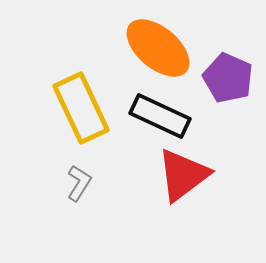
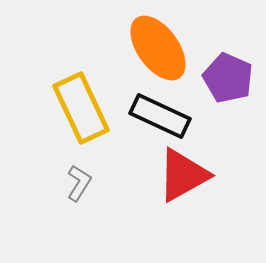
orange ellipse: rotated 14 degrees clockwise
red triangle: rotated 8 degrees clockwise
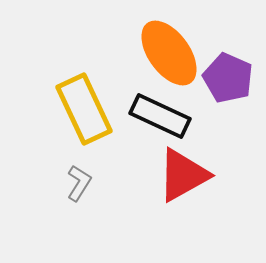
orange ellipse: moved 11 px right, 5 px down
yellow rectangle: moved 3 px right, 1 px down
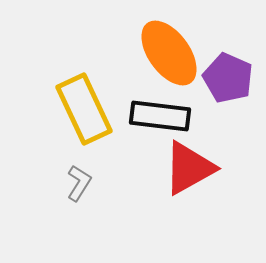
black rectangle: rotated 18 degrees counterclockwise
red triangle: moved 6 px right, 7 px up
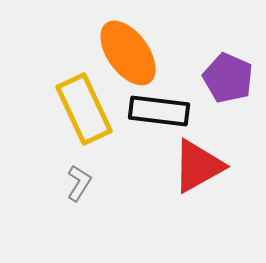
orange ellipse: moved 41 px left
black rectangle: moved 1 px left, 5 px up
red triangle: moved 9 px right, 2 px up
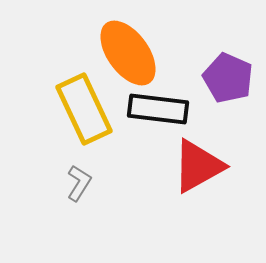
black rectangle: moved 1 px left, 2 px up
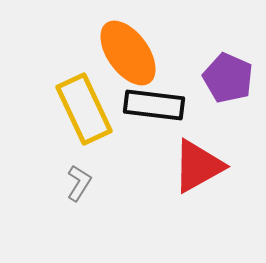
black rectangle: moved 4 px left, 4 px up
